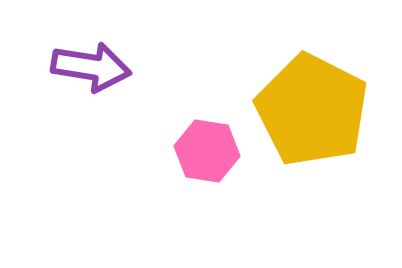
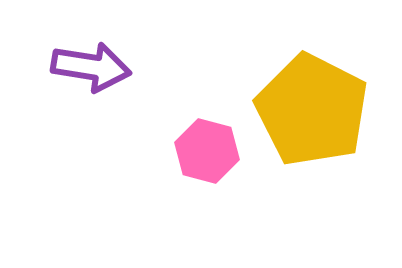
pink hexagon: rotated 6 degrees clockwise
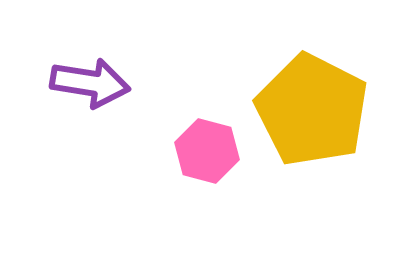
purple arrow: moved 1 px left, 16 px down
